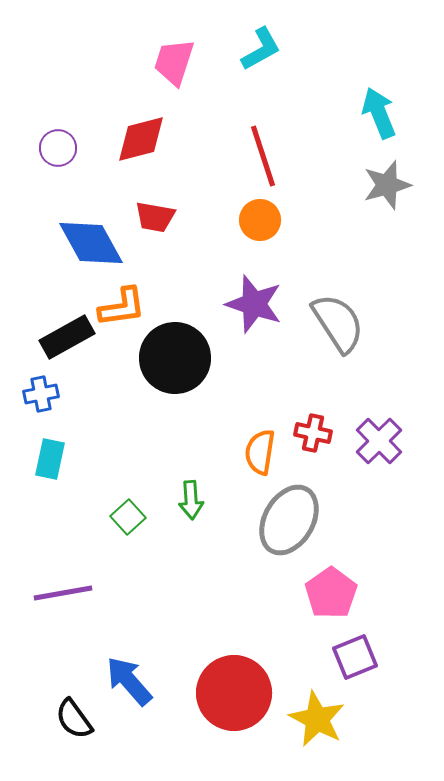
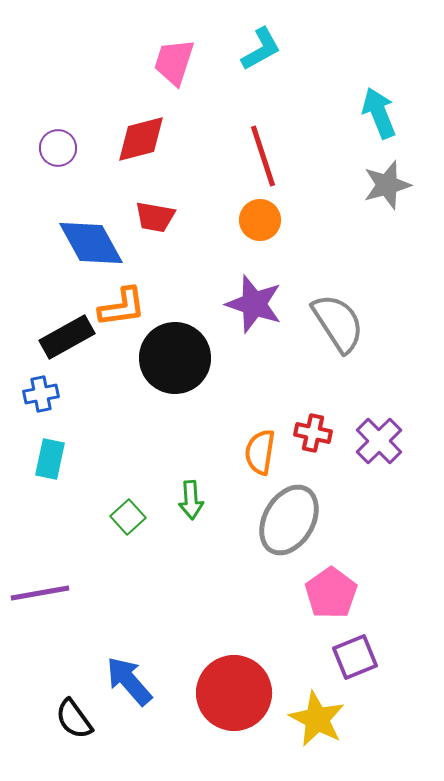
purple line: moved 23 px left
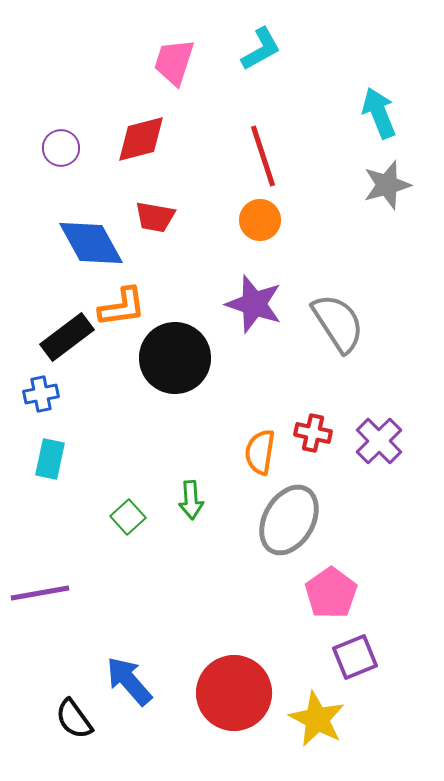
purple circle: moved 3 px right
black rectangle: rotated 8 degrees counterclockwise
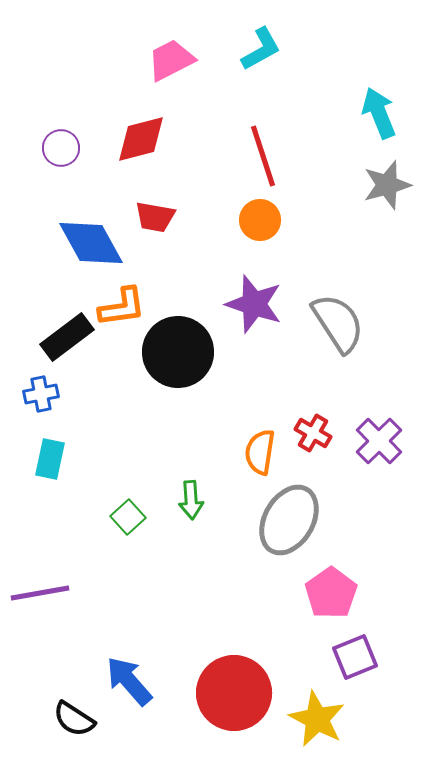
pink trapezoid: moved 3 px left, 2 px up; rotated 45 degrees clockwise
black circle: moved 3 px right, 6 px up
red cross: rotated 18 degrees clockwise
black semicircle: rotated 21 degrees counterclockwise
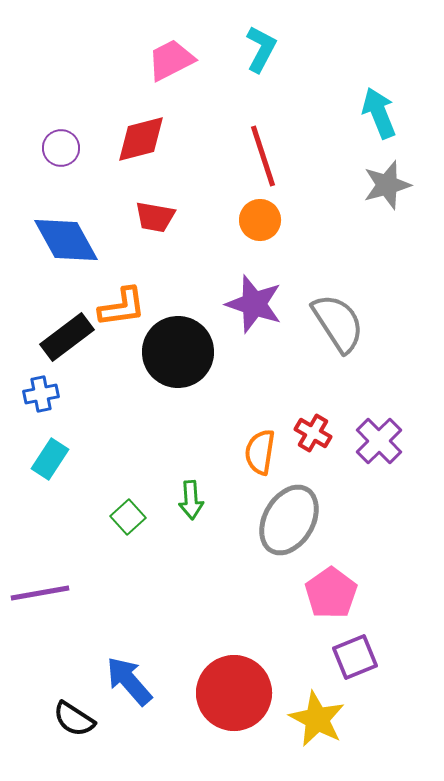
cyan L-shape: rotated 33 degrees counterclockwise
blue diamond: moved 25 px left, 3 px up
cyan rectangle: rotated 21 degrees clockwise
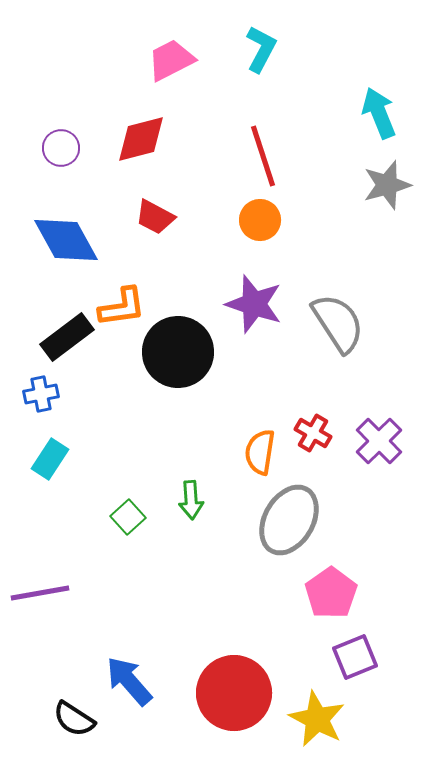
red trapezoid: rotated 18 degrees clockwise
